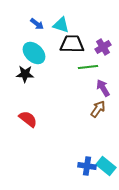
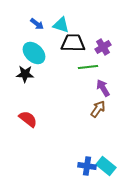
black trapezoid: moved 1 px right, 1 px up
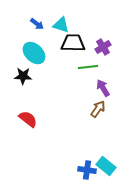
black star: moved 2 px left, 2 px down
blue cross: moved 4 px down
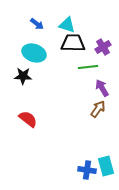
cyan triangle: moved 6 px right
cyan ellipse: rotated 25 degrees counterclockwise
purple arrow: moved 1 px left
cyan rectangle: rotated 36 degrees clockwise
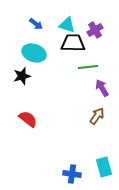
blue arrow: moved 1 px left
purple cross: moved 8 px left, 17 px up
black star: moved 1 px left; rotated 18 degrees counterclockwise
brown arrow: moved 1 px left, 7 px down
cyan rectangle: moved 2 px left, 1 px down
blue cross: moved 15 px left, 4 px down
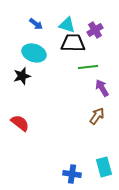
red semicircle: moved 8 px left, 4 px down
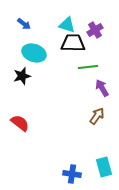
blue arrow: moved 12 px left
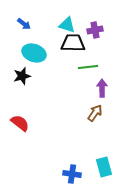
purple cross: rotated 21 degrees clockwise
purple arrow: rotated 30 degrees clockwise
brown arrow: moved 2 px left, 3 px up
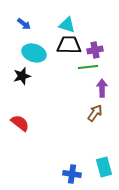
purple cross: moved 20 px down
black trapezoid: moved 4 px left, 2 px down
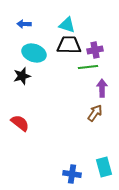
blue arrow: rotated 144 degrees clockwise
